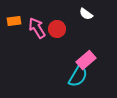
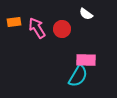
orange rectangle: moved 1 px down
red circle: moved 5 px right
pink rectangle: rotated 42 degrees clockwise
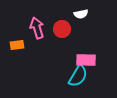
white semicircle: moved 5 px left; rotated 48 degrees counterclockwise
orange rectangle: moved 3 px right, 23 px down
pink arrow: rotated 15 degrees clockwise
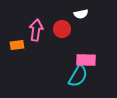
pink arrow: moved 1 px left, 2 px down; rotated 25 degrees clockwise
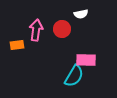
cyan semicircle: moved 4 px left
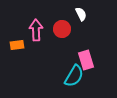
white semicircle: rotated 104 degrees counterclockwise
pink arrow: rotated 10 degrees counterclockwise
pink rectangle: rotated 72 degrees clockwise
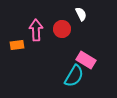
pink rectangle: rotated 42 degrees counterclockwise
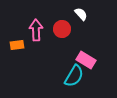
white semicircle: rotated 16 degrees counterclockwise
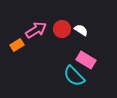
white semicircle: moved 16 px down; rotated 16 degrees counterclockwise
pink arrow: rotated 60 degrees clockwise
orange rectangle: rotated 24 degrees counterclockwise
cyan semicircle: rotated 105 degrees clockwise
